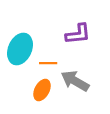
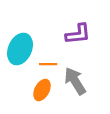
orange line: moved 1 px down
gray arrow: rotated 28 degrees clockwise
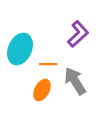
purple L-shape: rotated 36 degrees counterclockwise
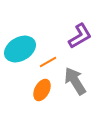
purple L-shape: moved 2 px right, 2 px down; rotated 12 degrees clockwise
cyan ellipse: rotated 36 degrees clockwise
orange line: moved 2 px up; rotated 30 degrees counterclockwise
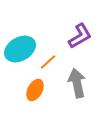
orange line: rotated 12 degrees counterclockwise
gray arrow: moved 2 px right, 2 px down; rotated 20 degrees clockwise
orange ellipse: moved 7 px left
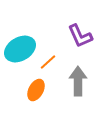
purple L-shape: rotated 96 degrees clockwise
gray arrow: moved 1 px right, 2 px up; rotated 12 degrees clockwise
orange ellipse: moved 1 px right
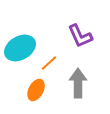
cyan ellipse: moved 1 px up
orange line: moved 1 px right, 1 px down
gray arrow: moved 2 px down
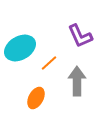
gray arrow: moved 1 px left, 2 px up
orange ellipse: moved 8 px down
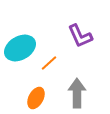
gray arrow: moved 12 px down
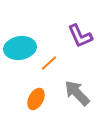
cyan ellipse: rotated 20 degrees clockwise
gray arrow: rotated 44 degrees counterclockwise
orange ellipse: moved 1 px down
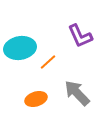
orange line: moved 1 px left, 1 px up
orange ellipse: rotated 45 degrees clockwise
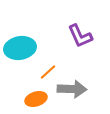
orange line: moved 10 px down
gray arrow: moved 5 px left, 4 px up; rotated 136 degrees clockwise
